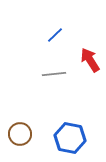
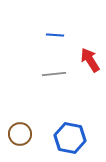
blue line: rotated 48 degrees clockwise
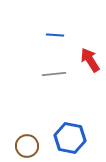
brown circle: moved 7 px right, 12 px down
